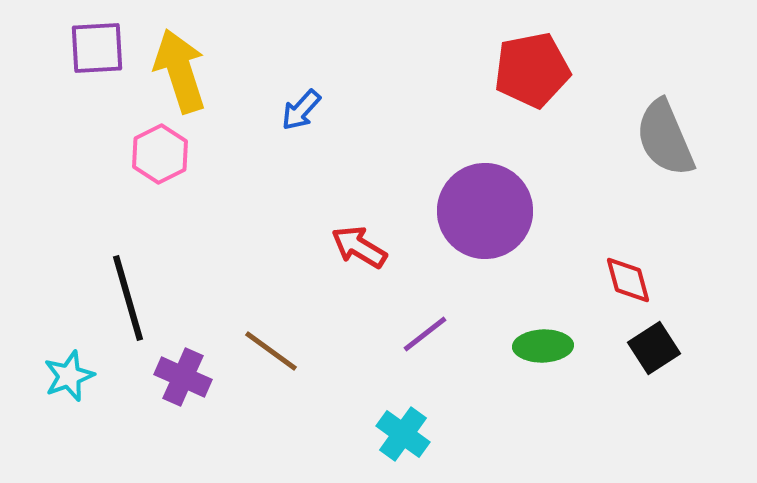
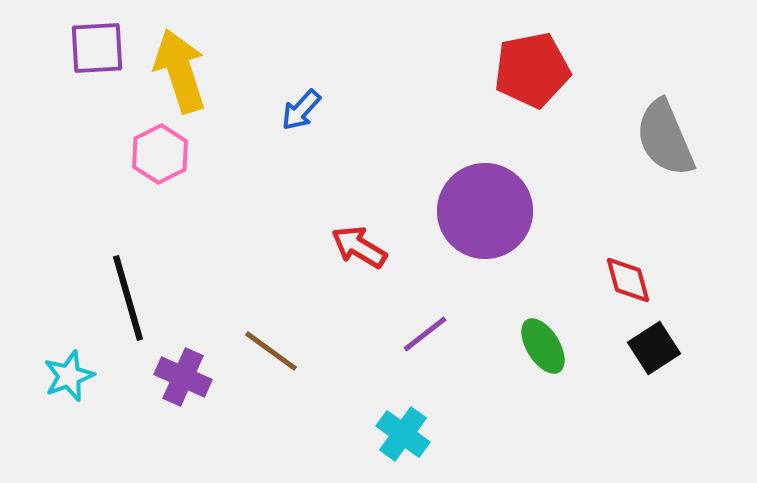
green ellipse: rotated 60 degrees clockwise
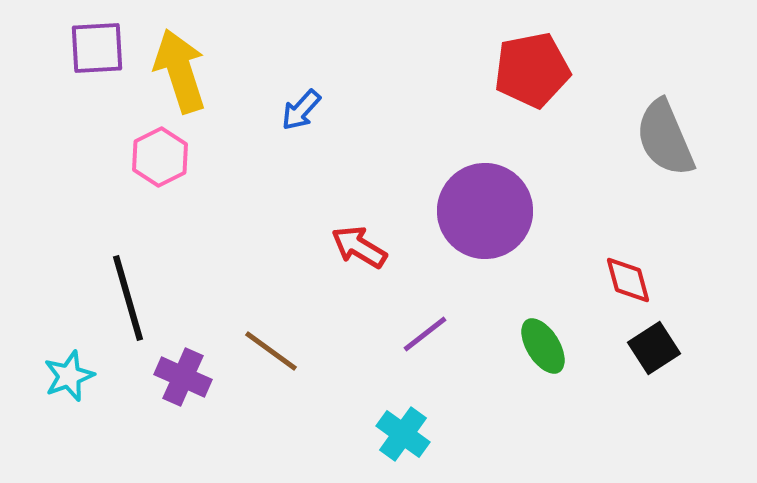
pink hexagon: moved 3 px down
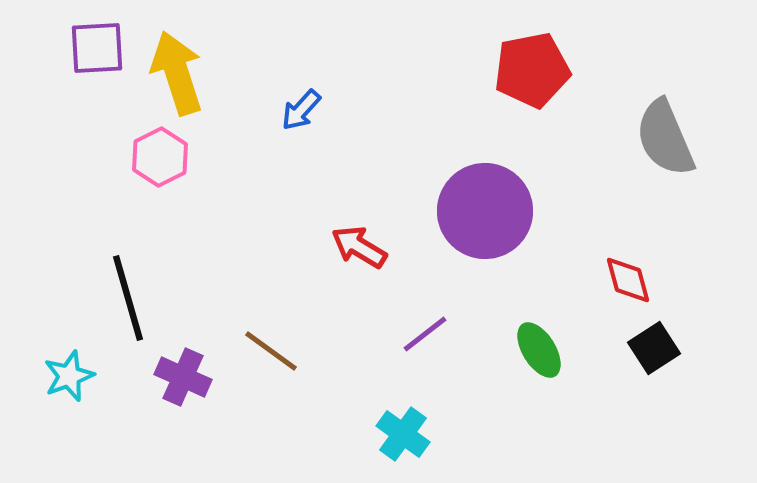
yellow arrow: moved 3 px left, 2 px down
green ellipse: moved 4 px left, 4 px down
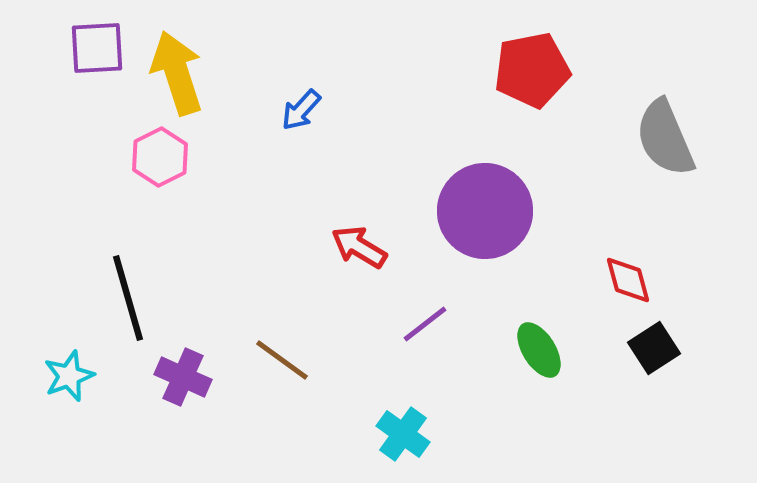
purple line: moved 10 px up
brown line: moved 11 px right, 9 px down
